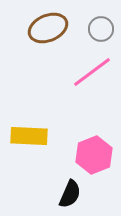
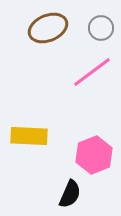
gray circle: moved 1 px up
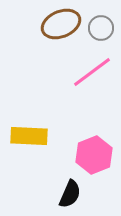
brown ellipse: moved 13 px right, 4 px up
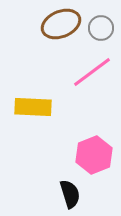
yellow rectangle: moved 4 px right, 29 px up
black semicircle: rotated 40 degrees counterclockwise
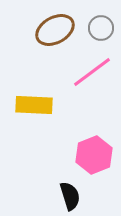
brown ellipse: moved 6 px left, 6 px down; rotated 6 degrees counterclockwise
yellow rectangle: moved 1 px right, 2 px up
black semicircle: moved 2 px down
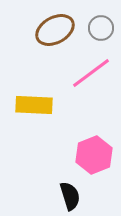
pink line: moved 1 px left, 1 px down
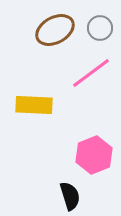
gray circle: moved 1 px left
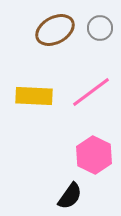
pink line: moved 19 px down
yellow rectangle: moved 9 px up
pink hexagon: rotated 12 degrees counterclockwise
black semicircle: rotated 52 degrees clockwise
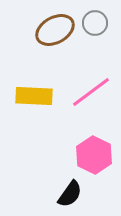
gray circle: moved 5 px left, 5 px up
black semicircle: moved 2 px up
